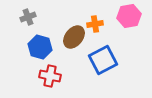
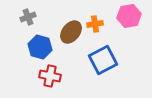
brown ellipse: moved 3 px left, 5 px up
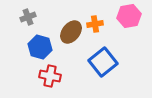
blue square: moved 2 px down; rotated 12 degrees counterclockwise
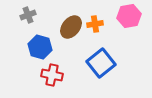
gray cross: moved 2 px up
brown ellipse: moved 5 px up
blue square: moved 2 px left, 1 px down
red cross: moved 2 px right, 1 px up
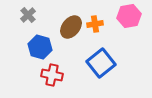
gray cross: rotated 21 degrees counterclockwise
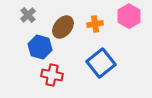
pink hexagon: rotated 20 degrees counterclockwise
brown ellipse: moved 8 px left
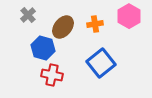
blue hexagon: moved 3 px right, 1 px down
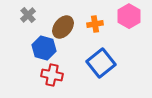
blue hexagon: moved 1 px right
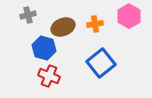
gray cross: rotated 28 degrees clockwise
brown ellipse: rotated 30 degrees clockwise
red cross: moved 3 px left, 1 px down; rotated 10 degrees clockwise
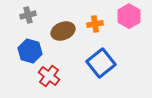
brown ellipse: moved 4 px down
blue hexagon: moved 14 px left, 3 px down
red cross: rotated 15 degrees clockwise
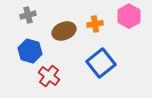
brown ellipse: moved 1 px right
